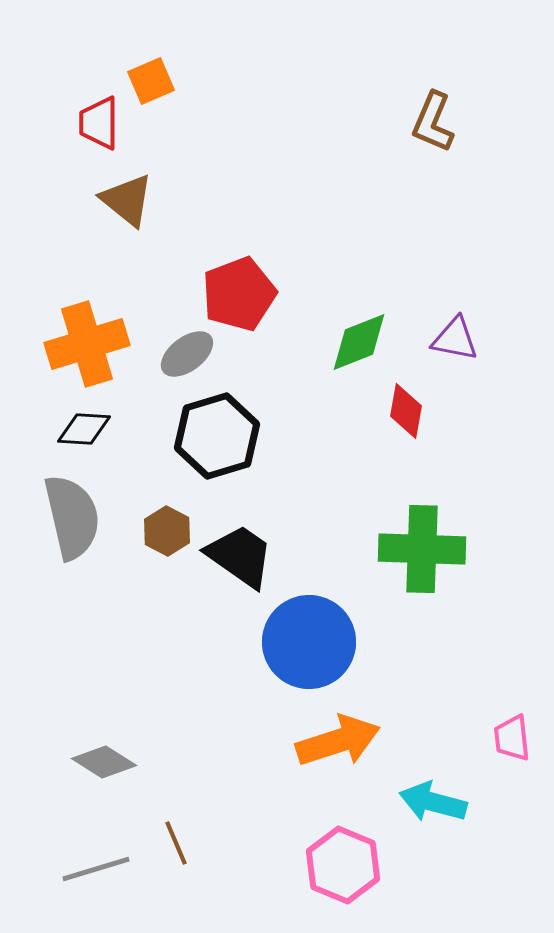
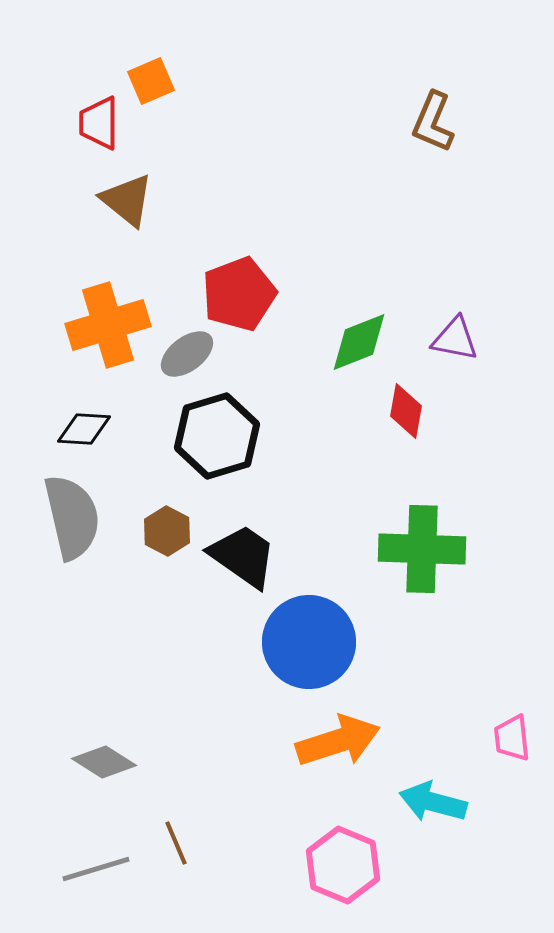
orange cross: moved 21 px right, 19 px up
black trapezoid: moved 3 px right
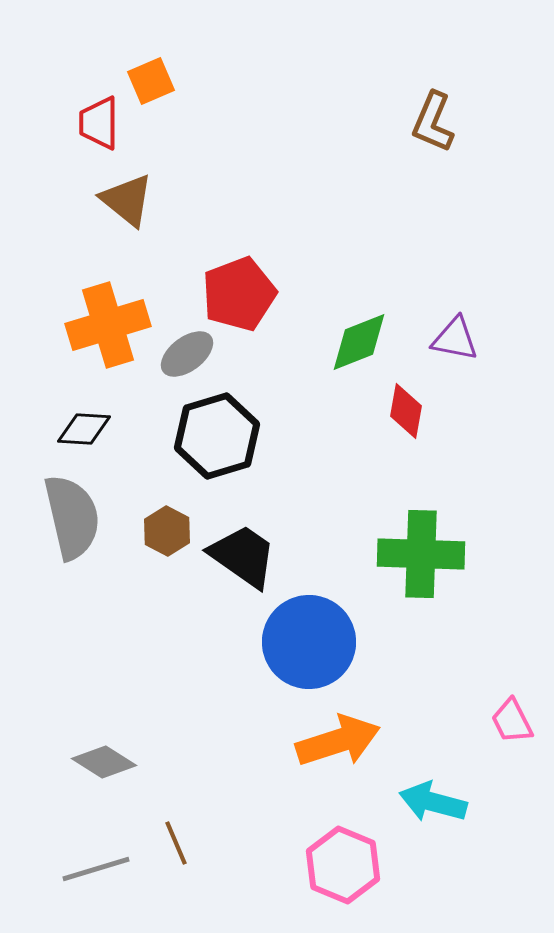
green cross: moved 1 px left, 5 px down
pink trapezoid: moved 17 px up; rotated 21 degrees counterclockwise
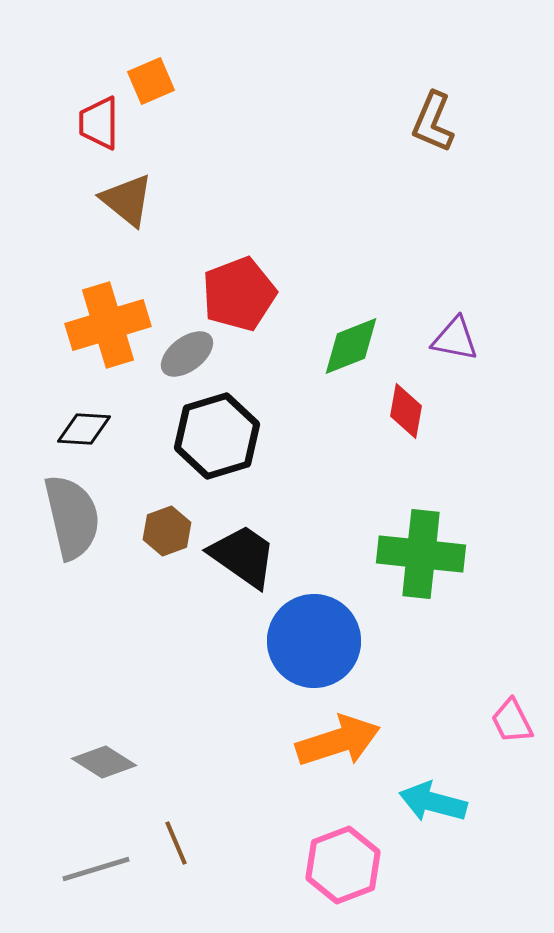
green diamond: moved 8 px left, 4 px down
brown hexagon: rotated 12 degrees clockwise
green cross: rotated 4 degrees clockwise
blue circle: moved 5 px right, 1 px up
pink hexagon: rotated 16 degrees clockwise
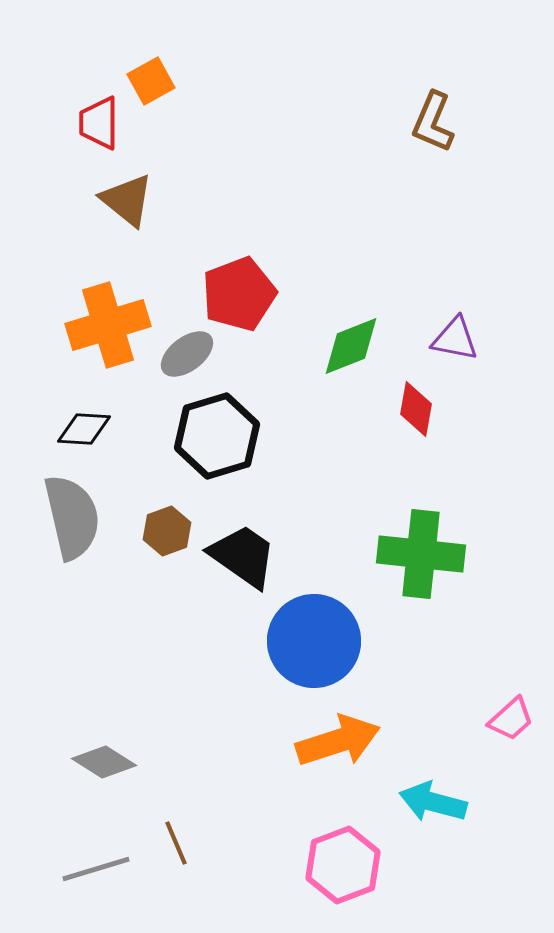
orange square: rotated 6 degrees counterclockwise
red diamond: moved 10 px right, 2 px up
pink trapezoid: moved 1 px left, 2 px up; rotated 105 degrees counterclockwise
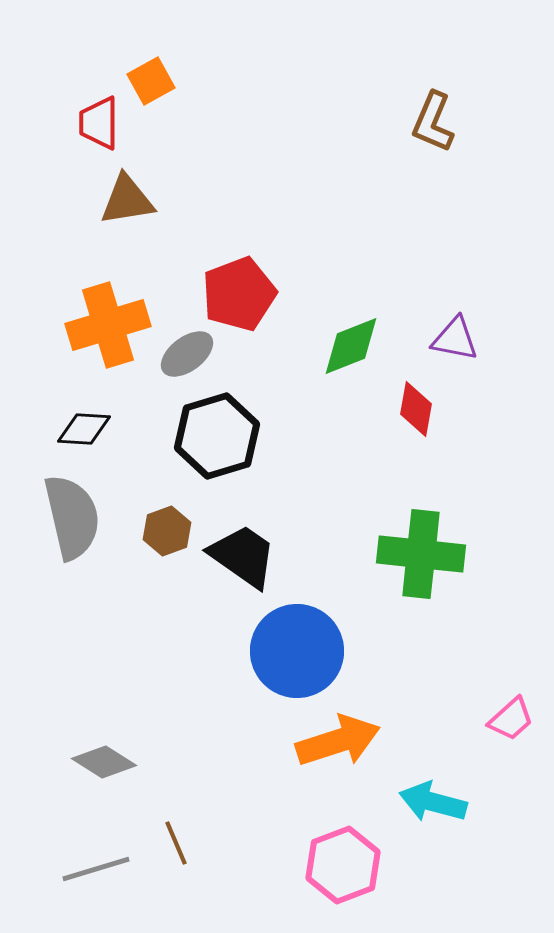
brown triangle: rotated 48 degrees counterclockwise
blue circle: moved 17 px left, 10 px down
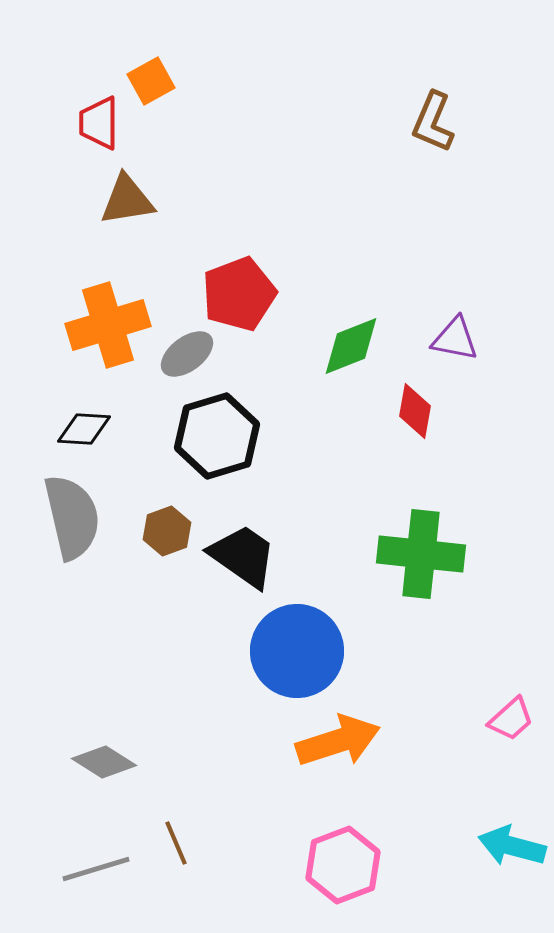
red diamond: moved 1 px left, 2 px down
cyan arrow: moved 79 px right, 44 px down
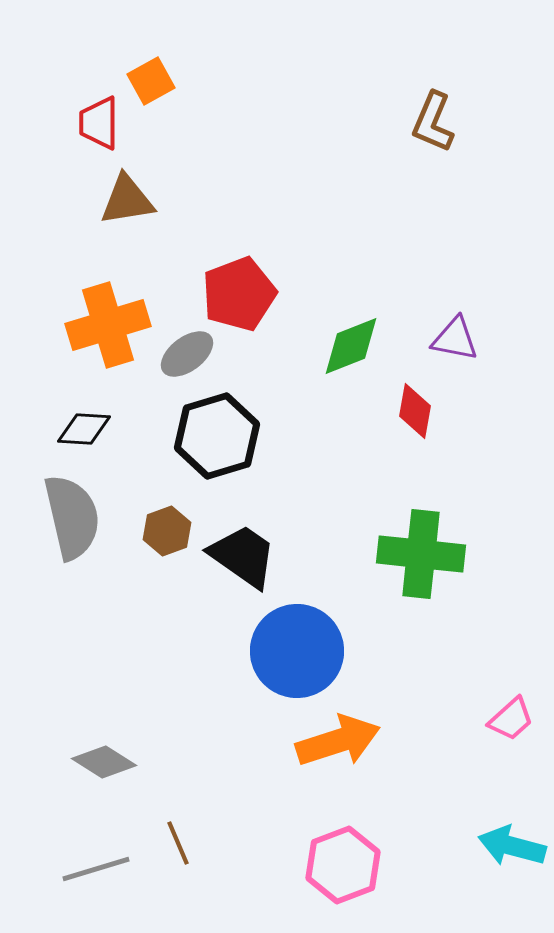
brown line: moved 2 px right
